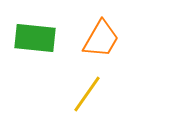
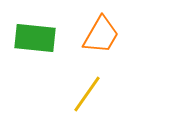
orange trapezoid: moved 4 px up
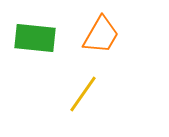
yellow line: moved 4 px left
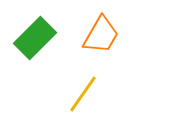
green rectangle: rotated 51 degrees counterclockwise
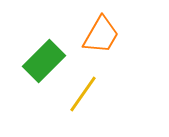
green rectangle: moved 9 px right, 23 px down
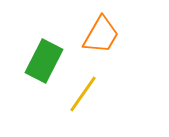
green rectangle: rotated 18 degrees counterclockwise
